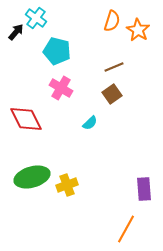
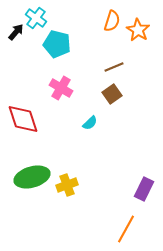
cyan pentagon: moved 7 px up
red diamond: moved 3 px left; rotated 8 degrees clockwise
purple rectangle: rotated 30 degrees clockwise
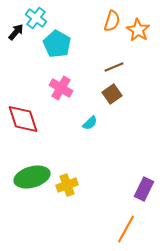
cyan pentagon: rotated 16 degrees clockwise
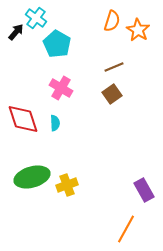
cyan semicircle: moved 35 px left; rotated 49 degrees counterclockwise
purple rectangle: moved 1 px down; rotated 55 degrees counterclockwise
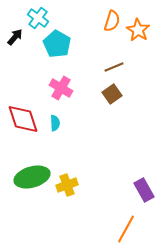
cyan cross: moved 2 px right
black arrow: moved 1 px left, 5 px down
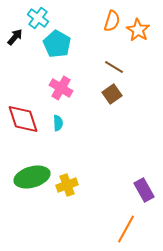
brown line: rotated 54 degrees clockwise
cyan semicircle: moved 3 px right
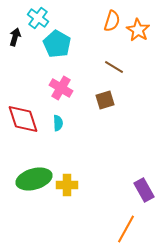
black arrow: rotated 24 degrees counterclockwise
brown square: moved 7 px left, 6 px down; rotated 18 degrees clockwise
green ellipse: moved 2 px right, 2 px down
yellow cross: rotated 20 degrees clockwise
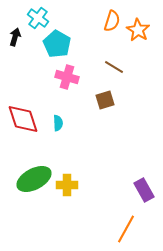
pink cross: moved 6 px right, 11 px up; rotated 15 degrees counterclockwise
green ellipse: rotated 12 degrees counterclockwise
